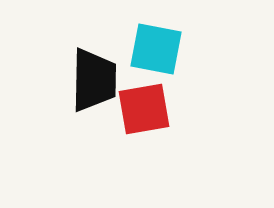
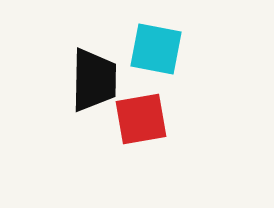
red square: moved 3 px left, 10 px down
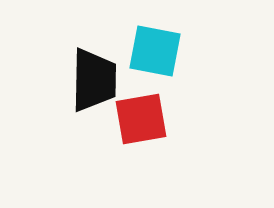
cyan square: moved 1 px left, 2 px down
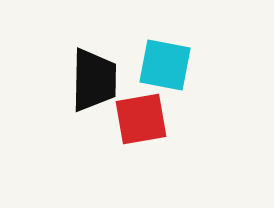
cyan square: moved 10 px right, 14 px down
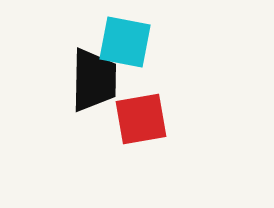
cyan square: moved 40 px left, 23 px up
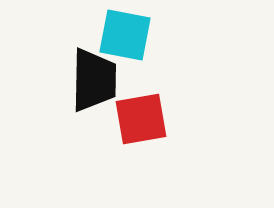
cyan square: moved 7 px up
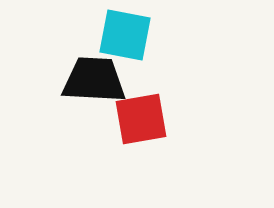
black trapezoid: rotated 88 degrees counterclockwise
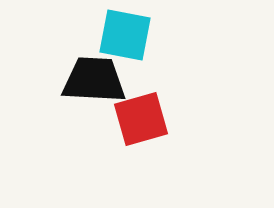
red square: rotated 6 degrees counterclockwise
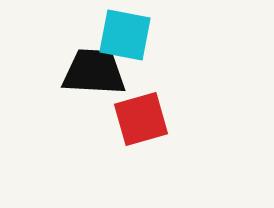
black trapezoid: moved 8 px up
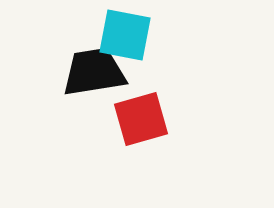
black trapezoid: rotated 12 degrees counterclockwise
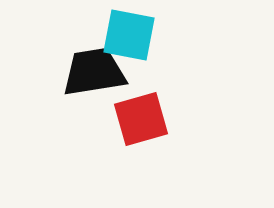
cyan square: moved 4 px right
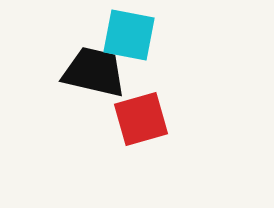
black trapezoid: rotated 22 degrees clockwise
